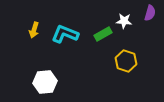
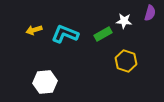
yellow arrow: rotated 56 degrees clockwise
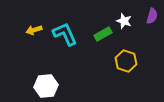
purple semicircle: moved 2 px right, 3 px down
white star: rotated 14 degrees clockwise
cyan L-shape: rotated 44 degrees clockwise
white hexagon: moved 1 px right, 4 px down
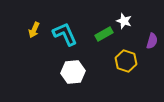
purple semicircle: moved 25 px down
yellow arrow: rotated 49 degrees counterclockwise
green rectangle: moved 1 px right
white hexagon: moved 27 px right, 14 px up
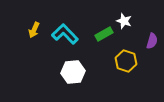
cyan L-shape: rotated 20 degrees counterclockwise
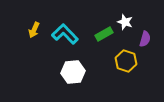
white star: moved 1 px right, 1 px down
purple semicircle: moved 7 px left, 2 px up
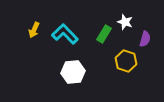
green rectangle: rotated 30 degrees counterclockwise
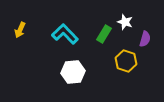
yellow arrow: moved 14 px left
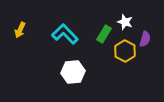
yellow hexagon: moved 1 px left, 10 px up; rotated 10 degrees clockwise
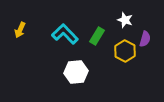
white star: moved 2 px up
green rectangle: moved 7 px left, 2 px down
white hexagon: moved 3 px right
